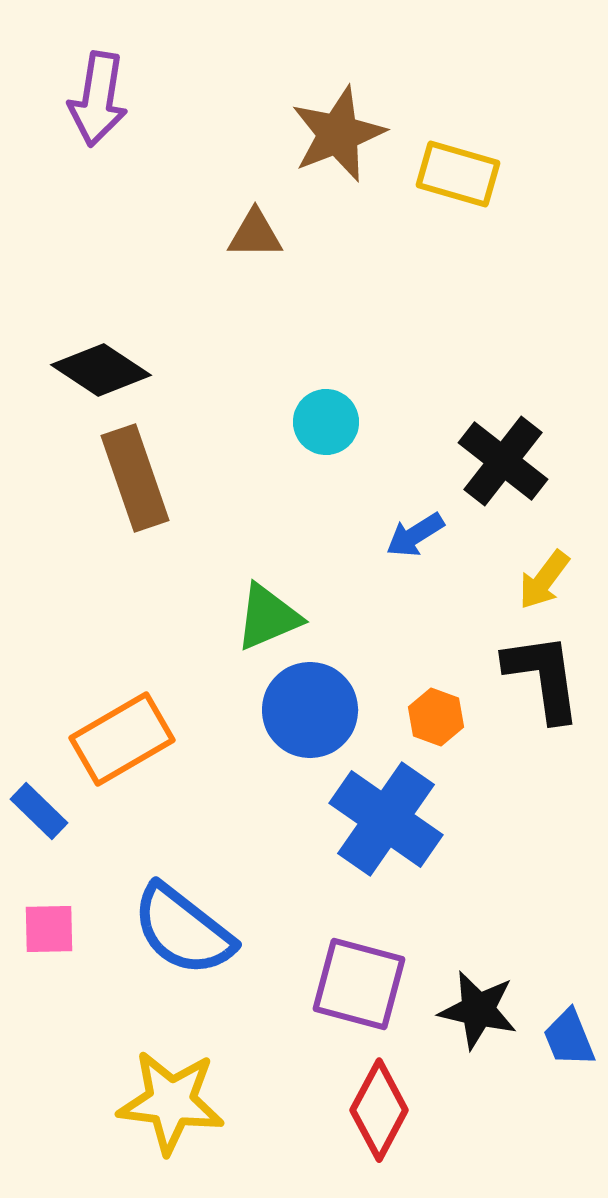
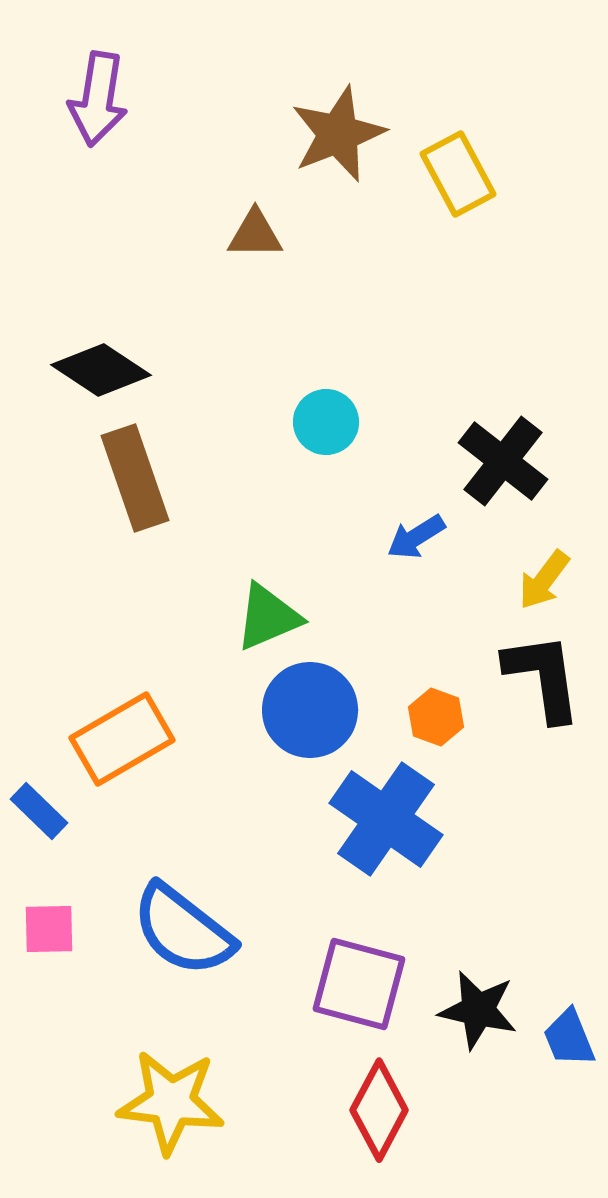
yellow rectangle: rotated 46 degrees clockwise
blue arrow: moved 1 px right, 2 px down
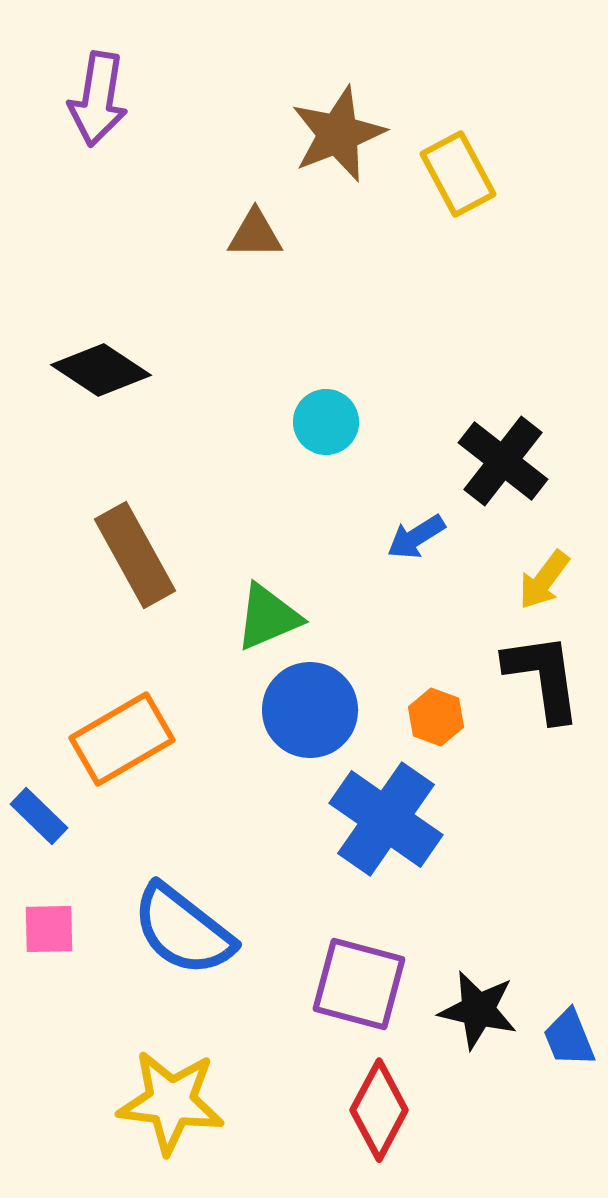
brown rectangle: moved 77 px down; rotated 10 degrees counterclockwise
blue rectangle: moved 5 px down
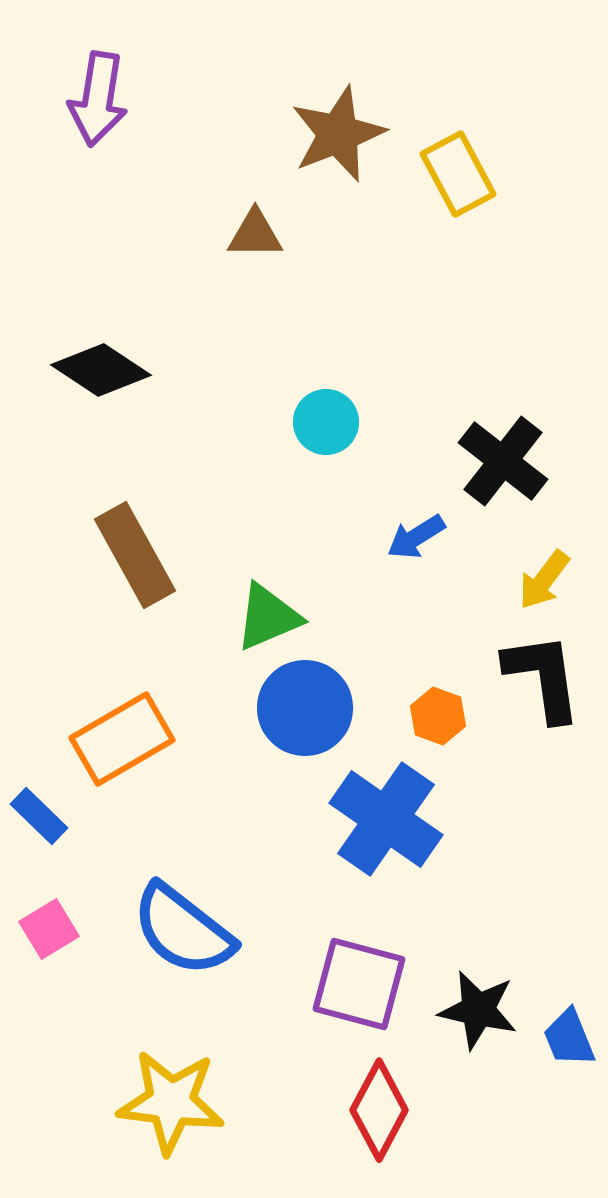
blue circle: moved 5 px left, 2 px up
orange hexagon: moved 2 px right, 1 px up
pink square: rotated 30 degrees counterclockwise
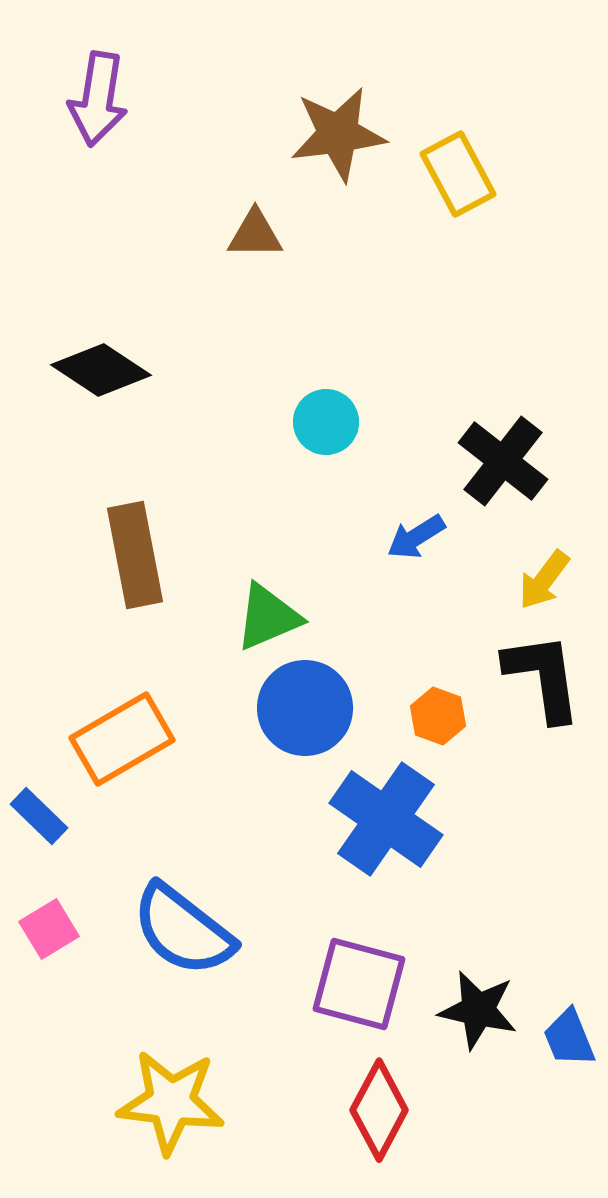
brown star: rotated 14 degrees clockwise
brown rectangle: rotated 18 degrees clockwise
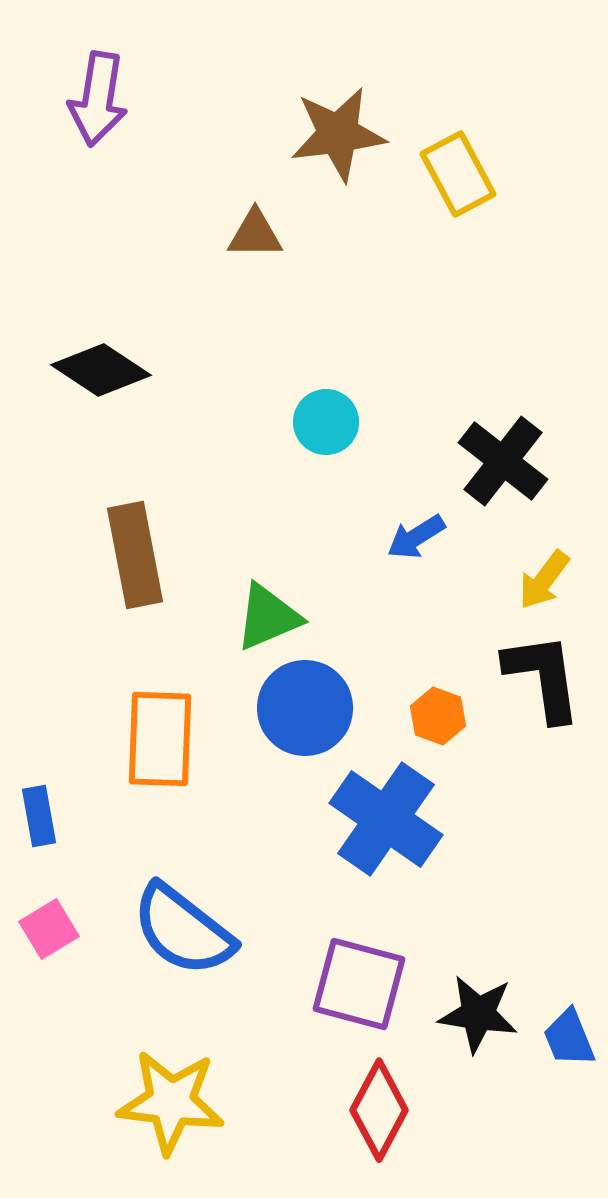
orange rectangle: moved 38 px right; rotated 58 degrees counterclockwise
blue rectangle: rotated 36 degrees clockwise
black star: moved 4 px down; rotated 4 degrees counterclockwise
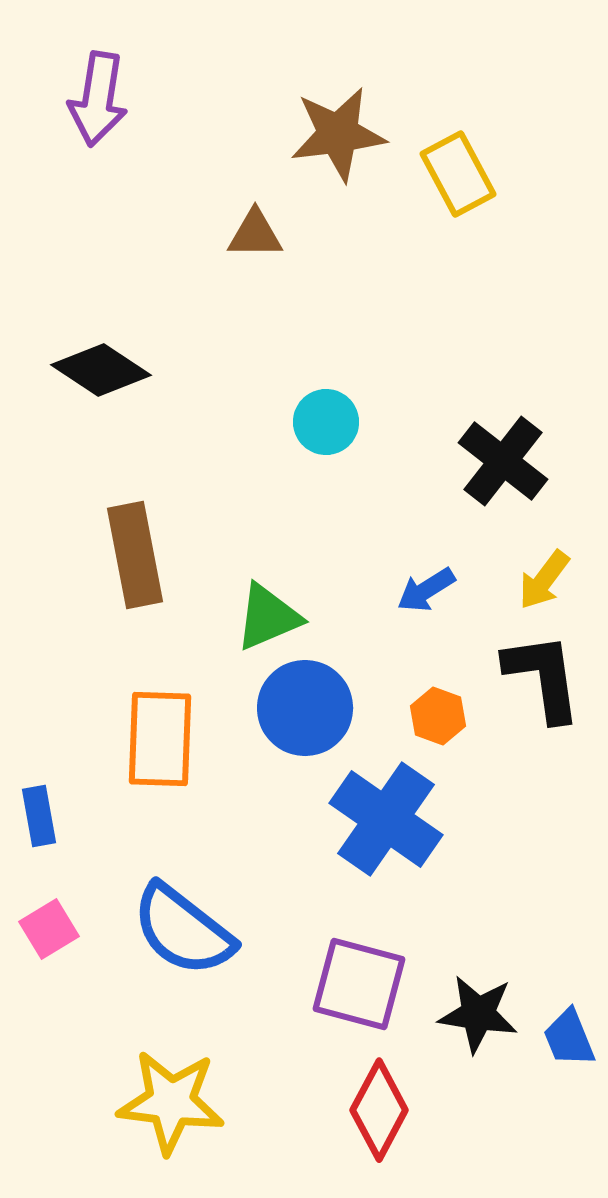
blue arrow: moved 10 px right, 53 px down
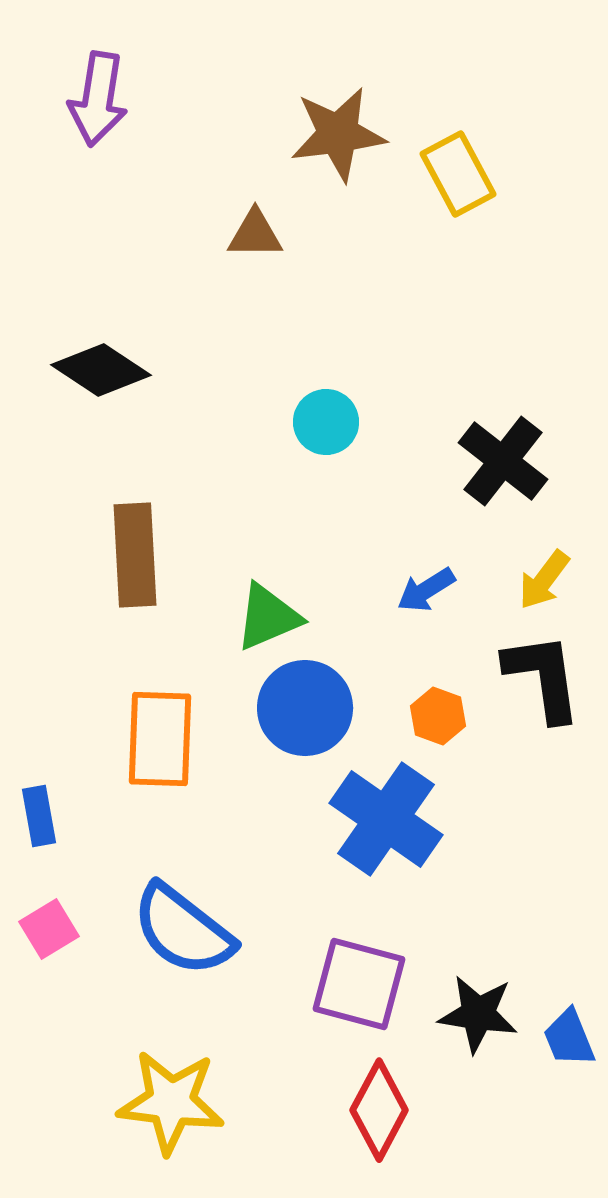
brown rectangle: rotated 8 degrees clockwise
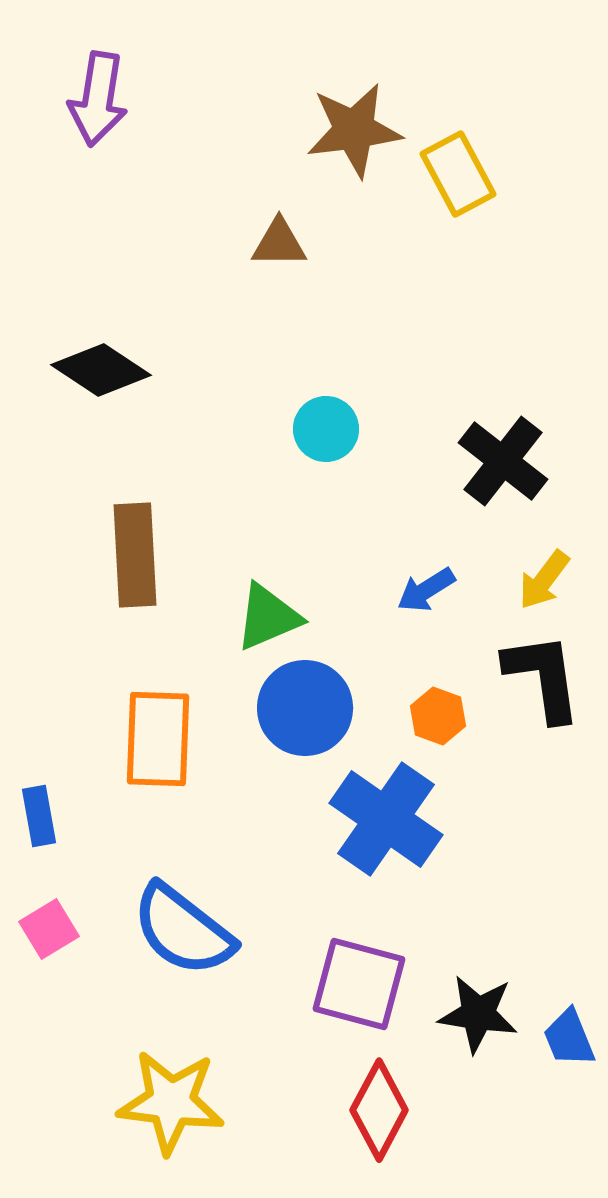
brown star: moved 16 px right, 4 px up
brown triangle: moved 24 px right, 9 px down
cyan circle: moved 7 px down
orange rectangle: moved 2 px left
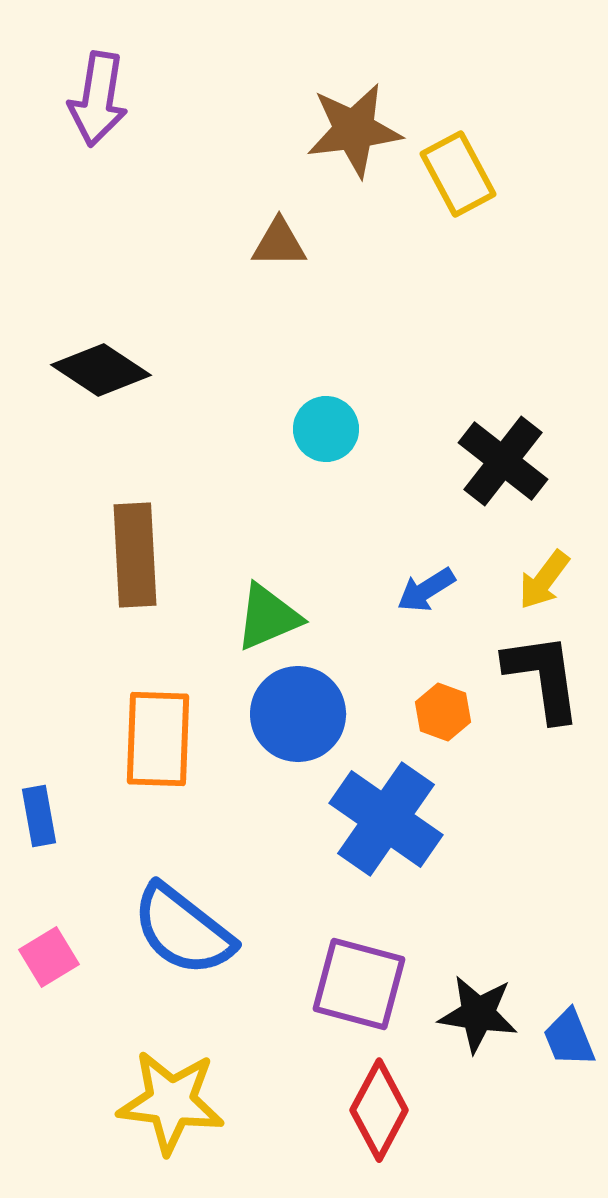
blue circle: moved 7 px left, 6 px down
orange hexagon: moved 5 px right, 4 px up
pink square: moved 28 px down
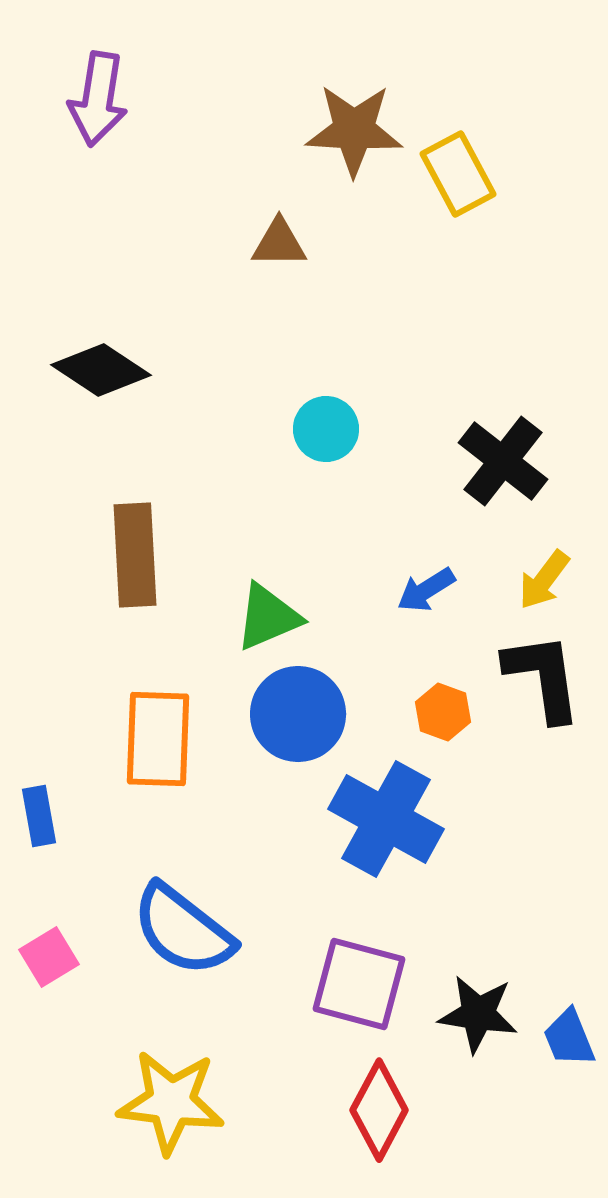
brown star: rotated 10 degrees clockwise
blue cross: rotated 6 degrees counterclockwise
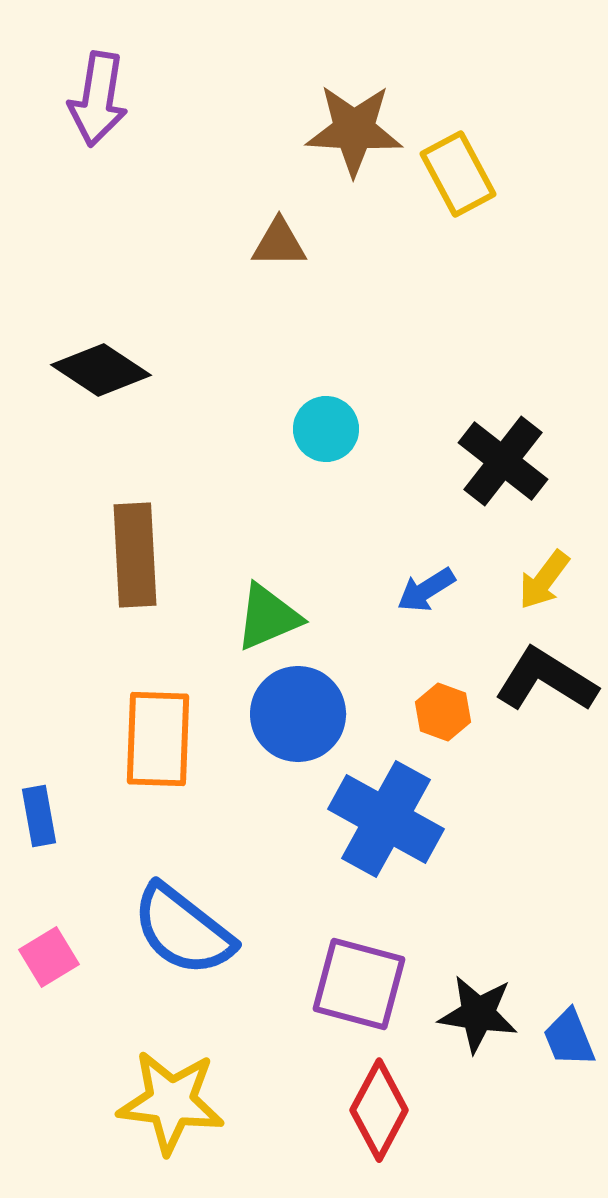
black L-shape: moved 3 px right, 3 px down; rotated 50 degrees counterclockwise
